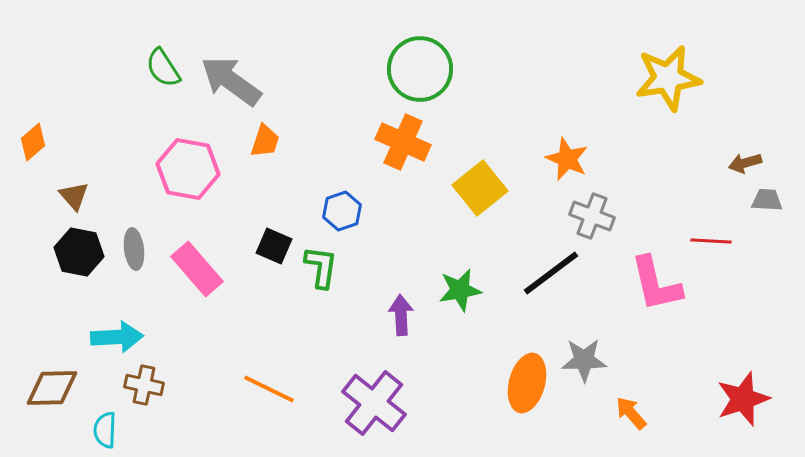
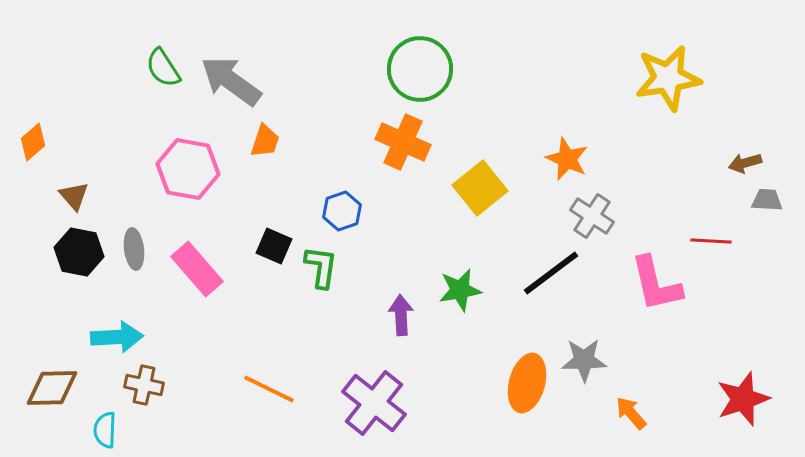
gray cross: rotated 12 degrees clockwise
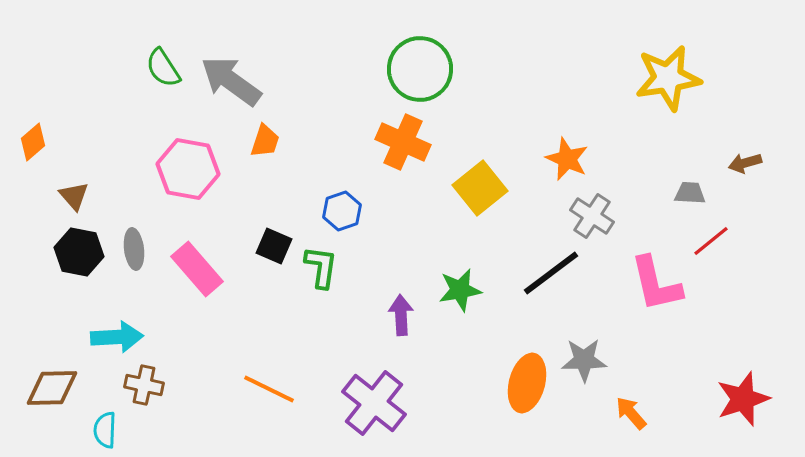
gray trapezoid: moved 77 px left, 7 px up
red line: rotated 42 degrees counterclockwise
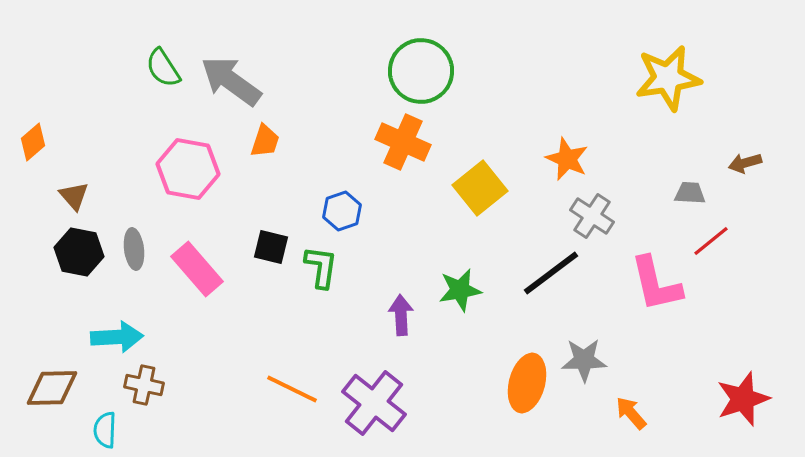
green circle: moved 1 px right, 2 px down
black square: moved 3 px left, 1 px down; rotated 9 degrees counterclockwise
orange line: moved 23 px right
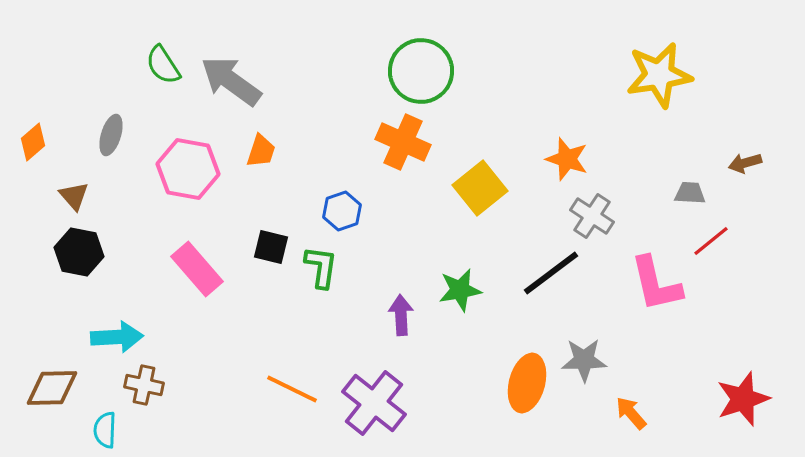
green semicircle: moved 3 px up
yellow star: moved 9 px left, 3 px up
orange trapezoid: moved 4 px left, 10 px down
orange star: rotated 6 degrees counterclockwise
gray ellipse: moved 23 px left, 114 px up; rotated 24 degrees clockwise
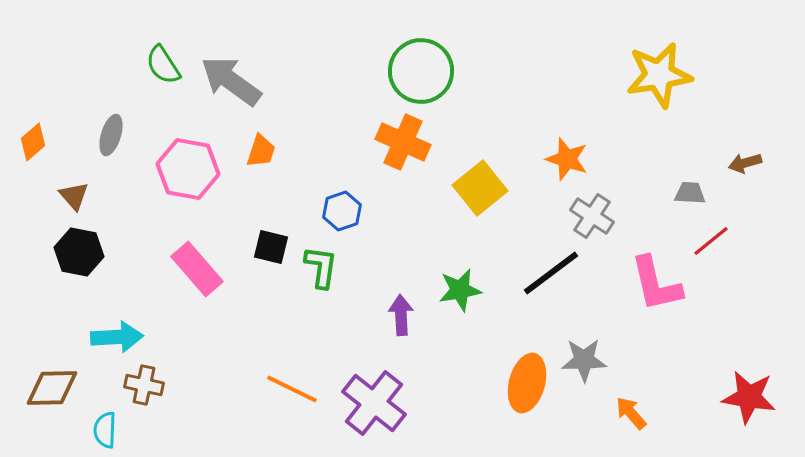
red star: moved 6 px right, 2 px up; rotated 28 degrees clockwise
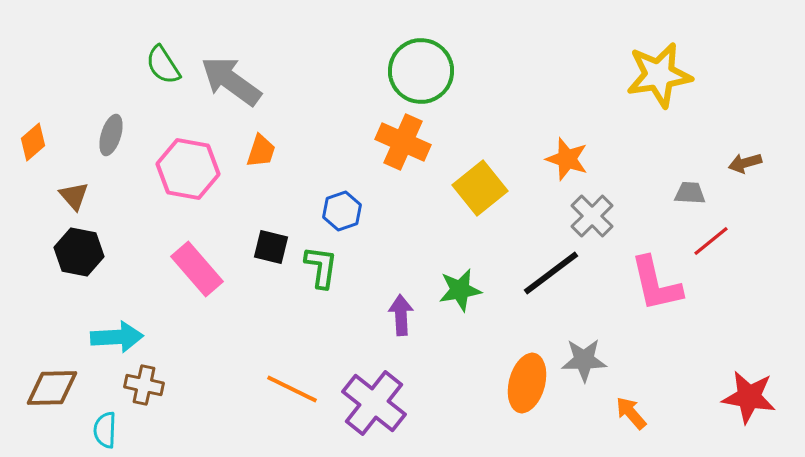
gray cross: rotated 12 degrees clockwise
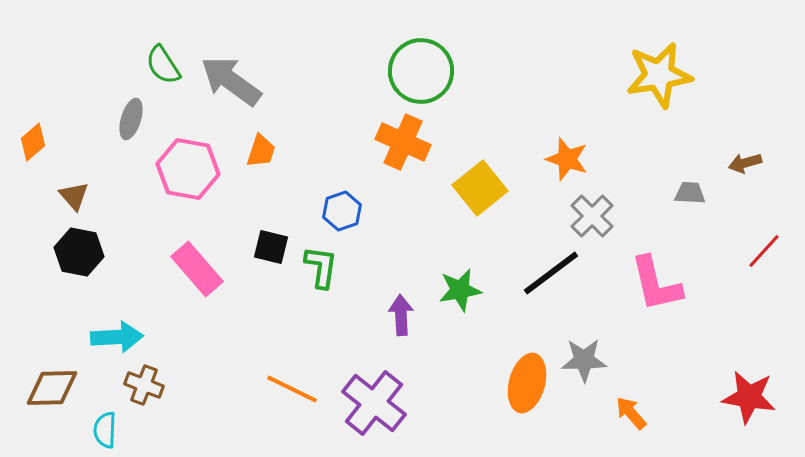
gray ellipse: moved 20 px right, 16 px up
red line: moved 53 px right, 10 px down; rotated 9 degrees counterclockwise
brown cross: rotated 9 degrees clockwise
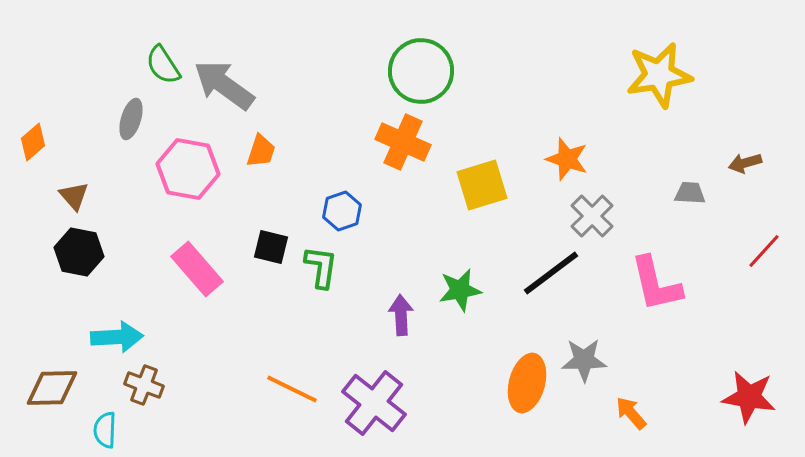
gray arrow: moved 7 px left, 4 px down
yellow square: moved 2 px right, 3 px up; rotated 22 degrees clockwise
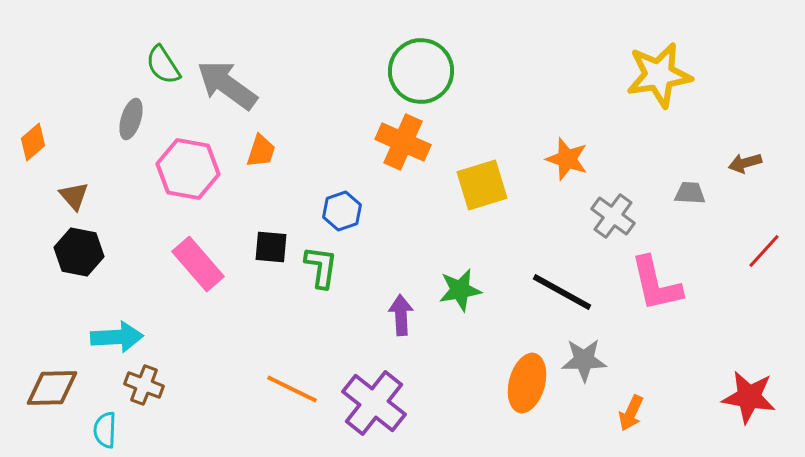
gray arrow: moved 3 px right
gray cross: moved 21 px right; rotated 9 degrees counterclockwise
black square: rotated 9 degrees counterclockwise
pink rectangle: moved 1 px right, 5 px up
black line: moved 11 px right, 19 px down; rotated 66 degrees clockwise
orange arrow: rotated 114 degrees counterclockwise
